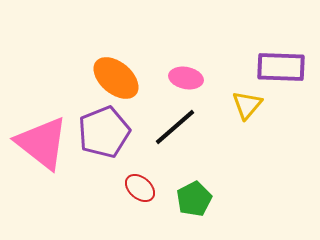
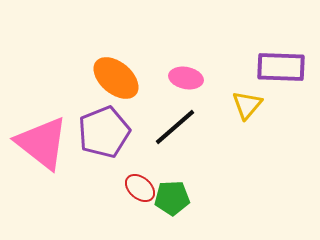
green pentagon: moved 22 px left, 1 px up; rotated 24 degrees clockwise
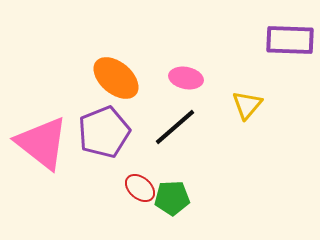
purple rectangle: moved 9 px right, 27 px up
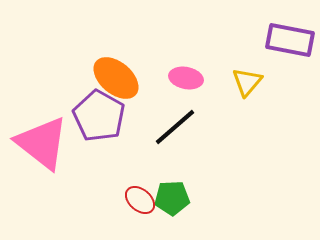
purple rectangle: rotated 9 degrees clockwise
yellow triangle: moved 23 px up
purple pentagon: moved 5 px left, 16 px up; rotated 21 degrees counterclockwise
red ellipse: moved 12 px down
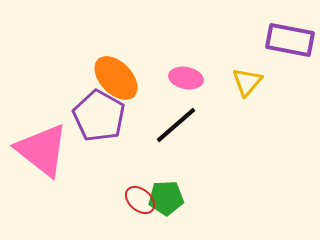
orange ellipse: rotated 6 degrees clockwise
black line: moved 1 px right, 2 px up
pink triangle: moved 7 px down
green pentagon: moved 6 px left
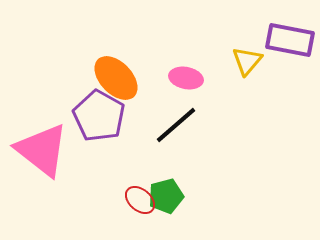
yellow triangle: moved 21 px up
green pentagon: moved 2 px up; rotated 12 degrees counterclockwise
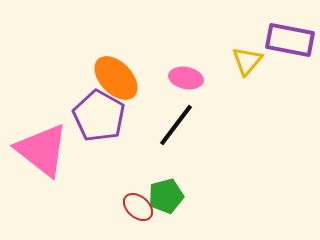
black line: rotated 12 degrees counterclockwise
red ellipse: moved 2 px left, 7 px down
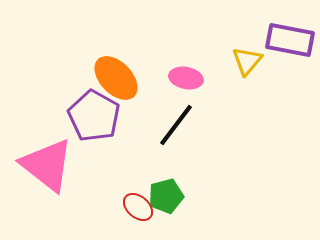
purple pentagon: moved 5 px left
pink triangle: moved 5 px right, 15 px down
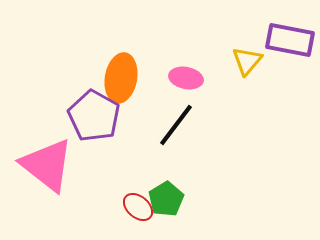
orange ellipse: moved 5 px right; rotated 54 degrees clockwise
green pentagon: moved 3 px down; rotated 16 degrees counterclockwise
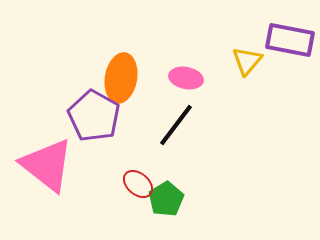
red ellipse: moved 23 px up
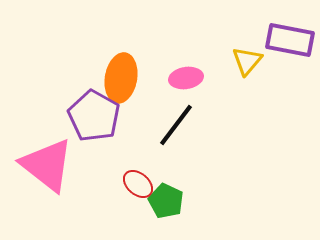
pink ellipse: rotated 20 degrees counterclockwise
green pentagon: moved 2 px down; rotated 16 degrees counterclockwise
